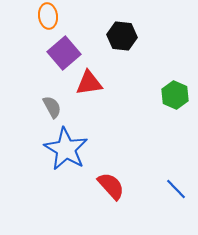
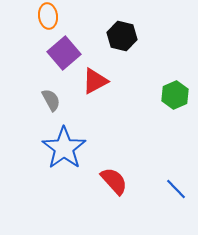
black hexagon: rotated 8 degrees clockwise
red triangle: moved 6 px right, 2 px up; rotated 20 degrees counterclockwise
green hexagon: rotated 12 degrees clockwise
gray semicircle: moved 1 px left, 7 px up
blue star: moved 2 px left, 1 px up; rotated 6 degrees clockwise
red semicircle: moved 3 px right, 5 px up
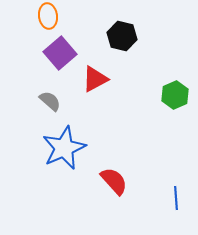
purple square: moved 4 px left
red triangle: moved 2 px up
gray semicircle: moved 1 px left, 1 px down; rotated 20 degrees counterclockwise
blue star: rotated 12 degrees clockwise
blue line: moved 9 px down; rotated 40 degrees clockwise
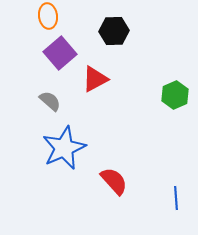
black hexagon: moved 8 px left, 5 px up; rotated 16 degrees counterclockwise
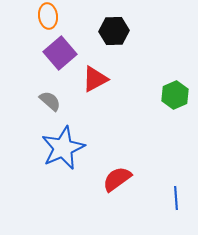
blue star: moved 1 px left
red semicircle: moved 3 px right, 2 px up; rotated 84 degrees counterclockwise
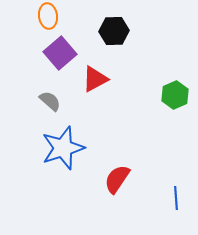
blue star: rotated 6 degrees clockwise
red semicircle: rotated 20 degrees counterclockwise
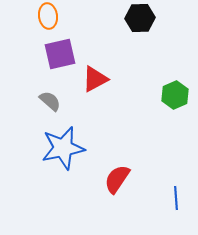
black hexagon: moved 26 px right, 13 px up
purple square: moved 1 px down; rotated 28 degrees clockwise
blue star: rotated 6 degrees clockwise
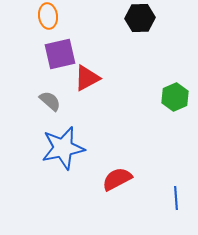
red triangle: moved 8 px left, 1 px up
green hexagon: moved 2 px down
red semicircle: rotated 28 degrees clockwise
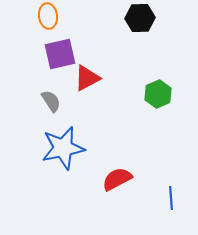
green hexagon: moved 17 px left, 3 px up
gray semicircle: moved 1 px right; rotated 15 degrees clockwise
blue line: moved 5 px left
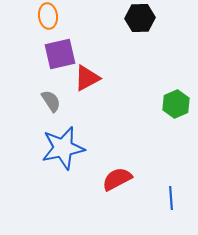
green hexagon: moved 18 px right, 10 px down
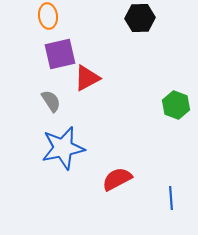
green hexagon: moved 1 px down; rotated 16 degrees counterclockwise
